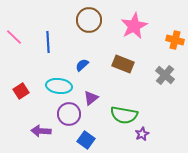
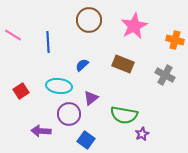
pink line: moved 1 px left, 2 px up; rotated 12 degrees counterclockwise
gray cross: rotated 12 degrees counterclockwise
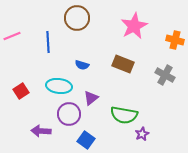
brown circle: moved 12 px left, 2 px up
pink line: moved 1 px left, 1 px down; rotated 54 degrees counterclockwise
blue semicircle: rotated 120 degrees counterclockwise
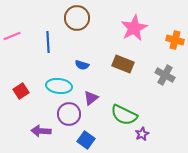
pink star: moved 2 px down
green semicircle: rotated 16 degrees clockwise
